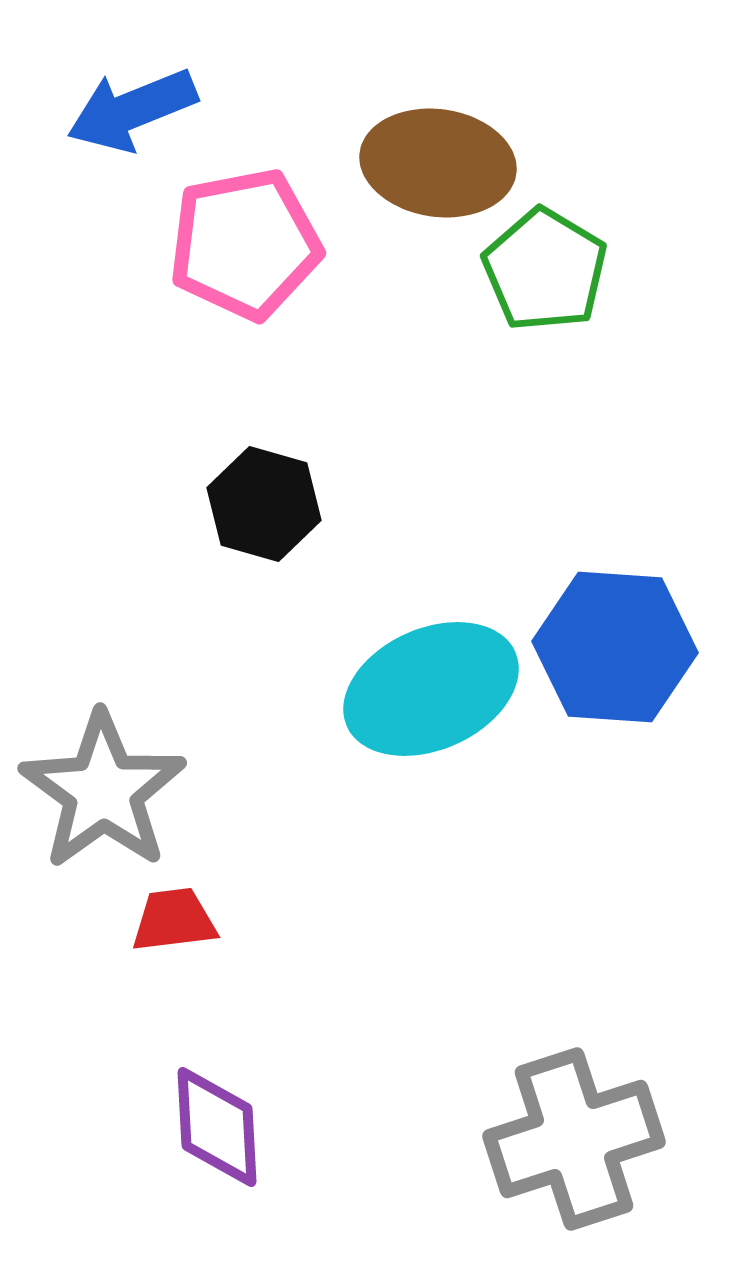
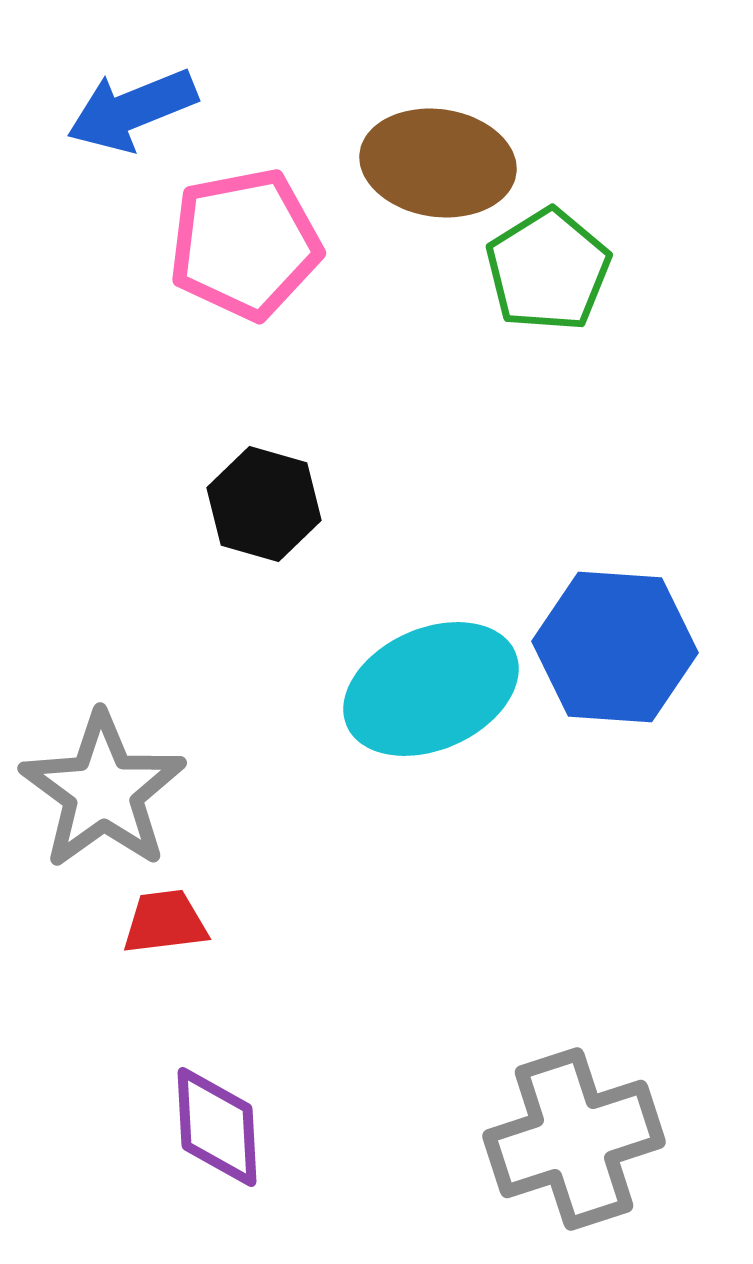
green pentagon: moved 3 px right; rotated 9 degrees clockwise
red trapezoid: moved 9 px left, 2 px down
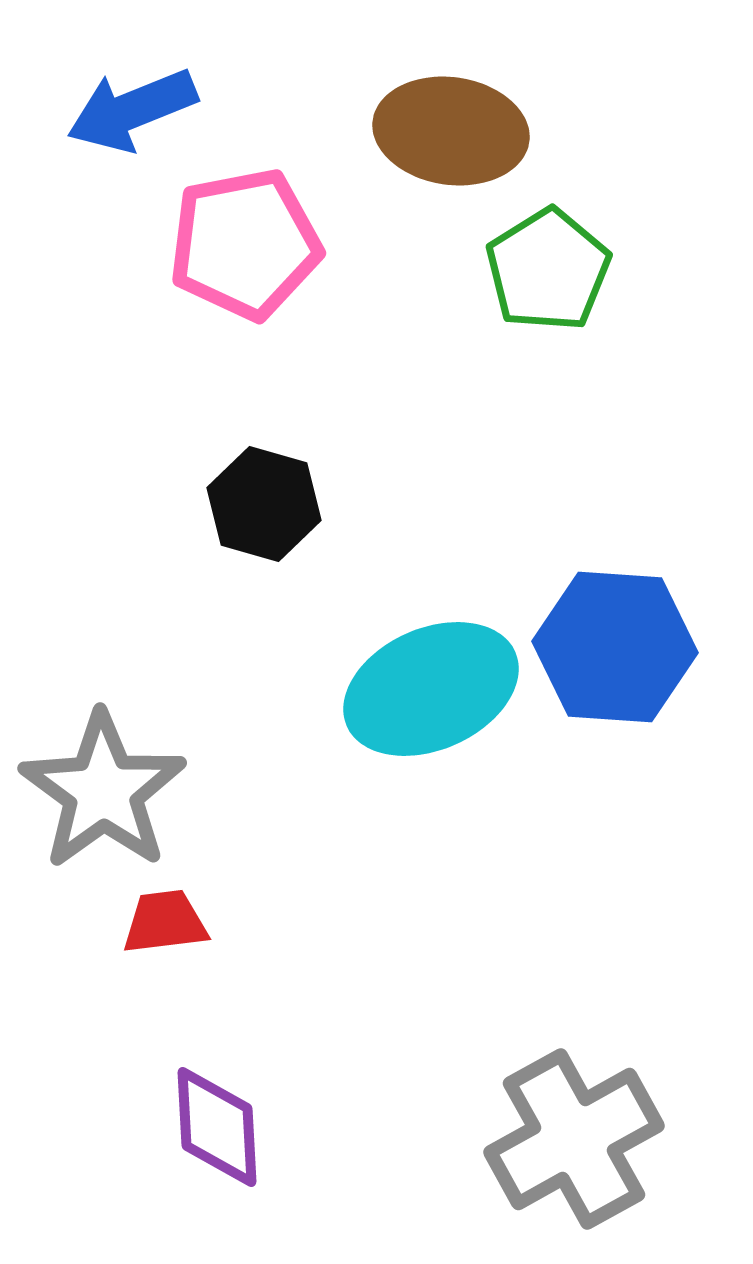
brown ellipse: moved 13 px right, 32 px up
gray cross: rotated 11 degrees counterclockwise
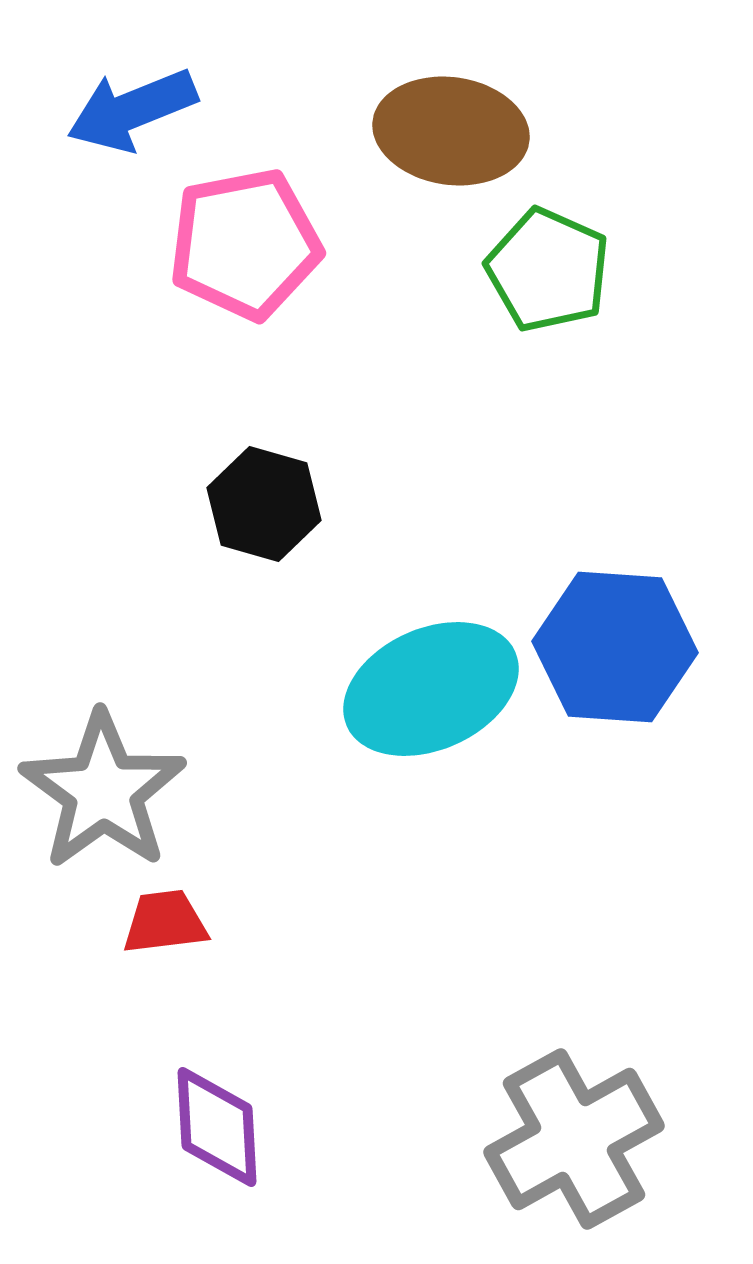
green pentagon: rotated 16 degrees counterclockwise
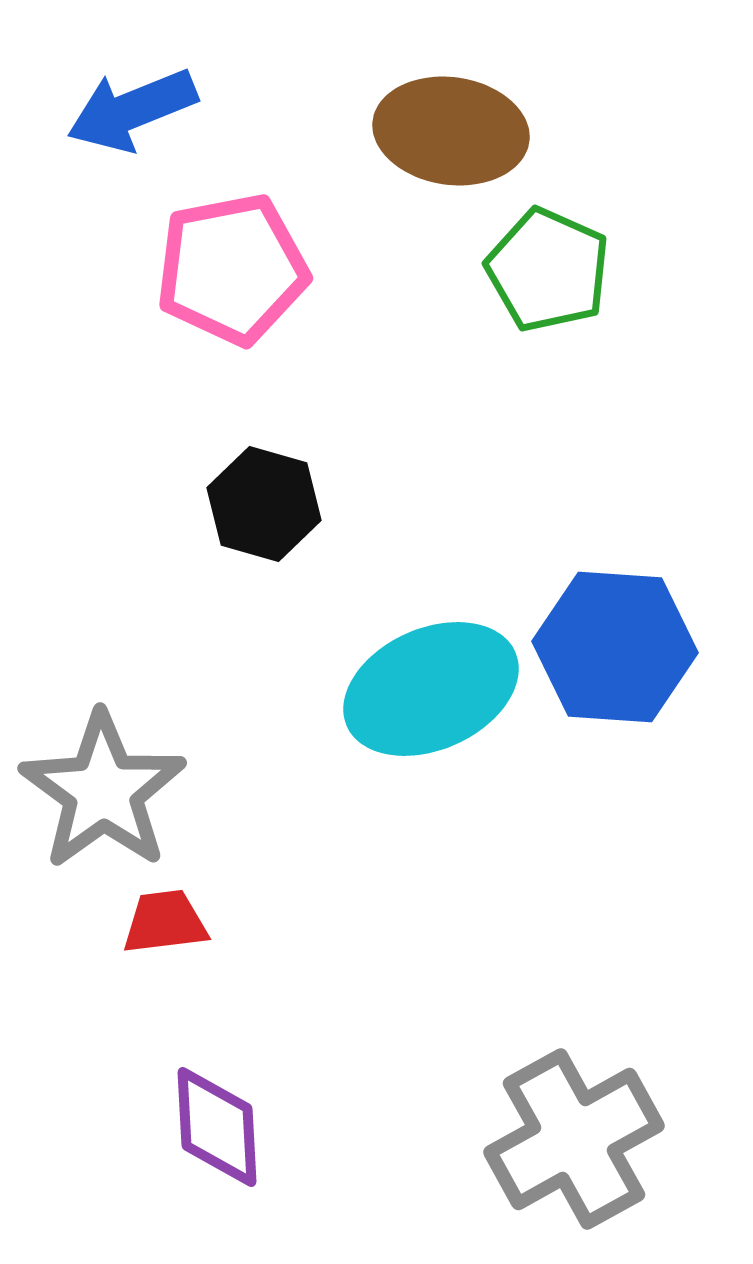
pink pentagon: moved 13 px left, 25 px down
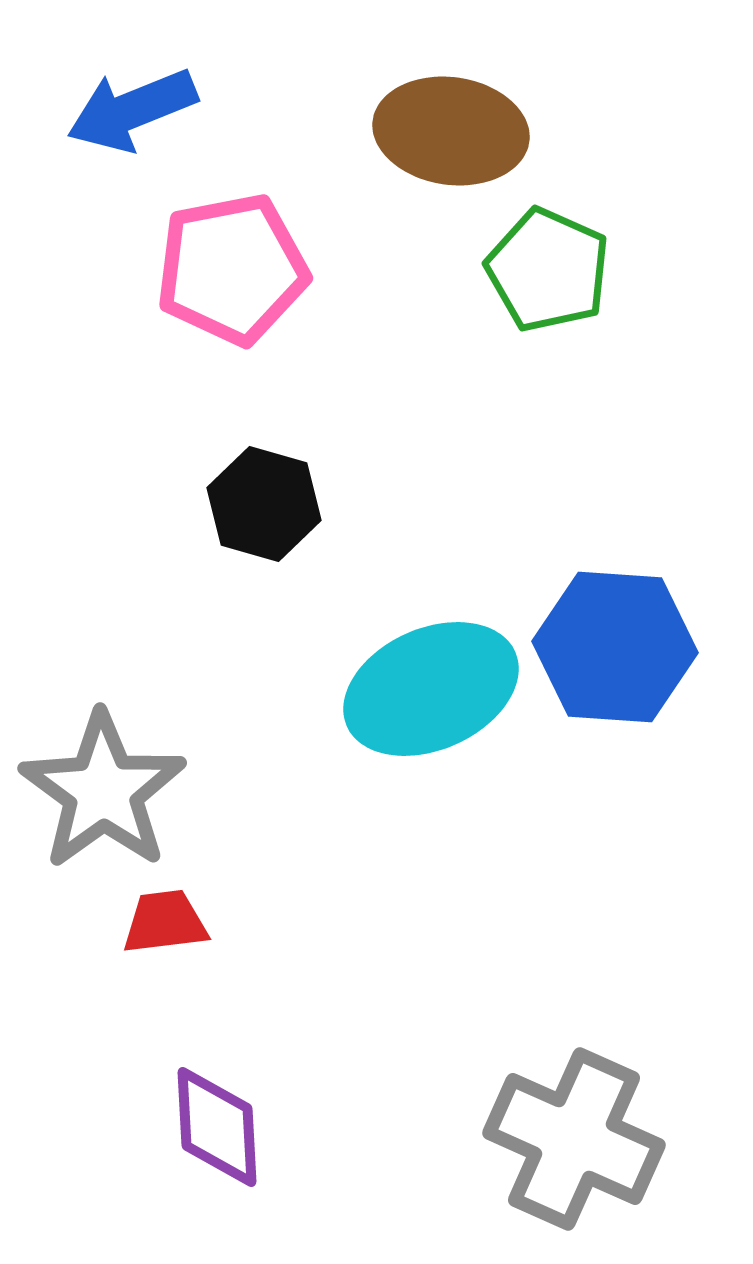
gray cross: rotated 37 degrees counterclockwise
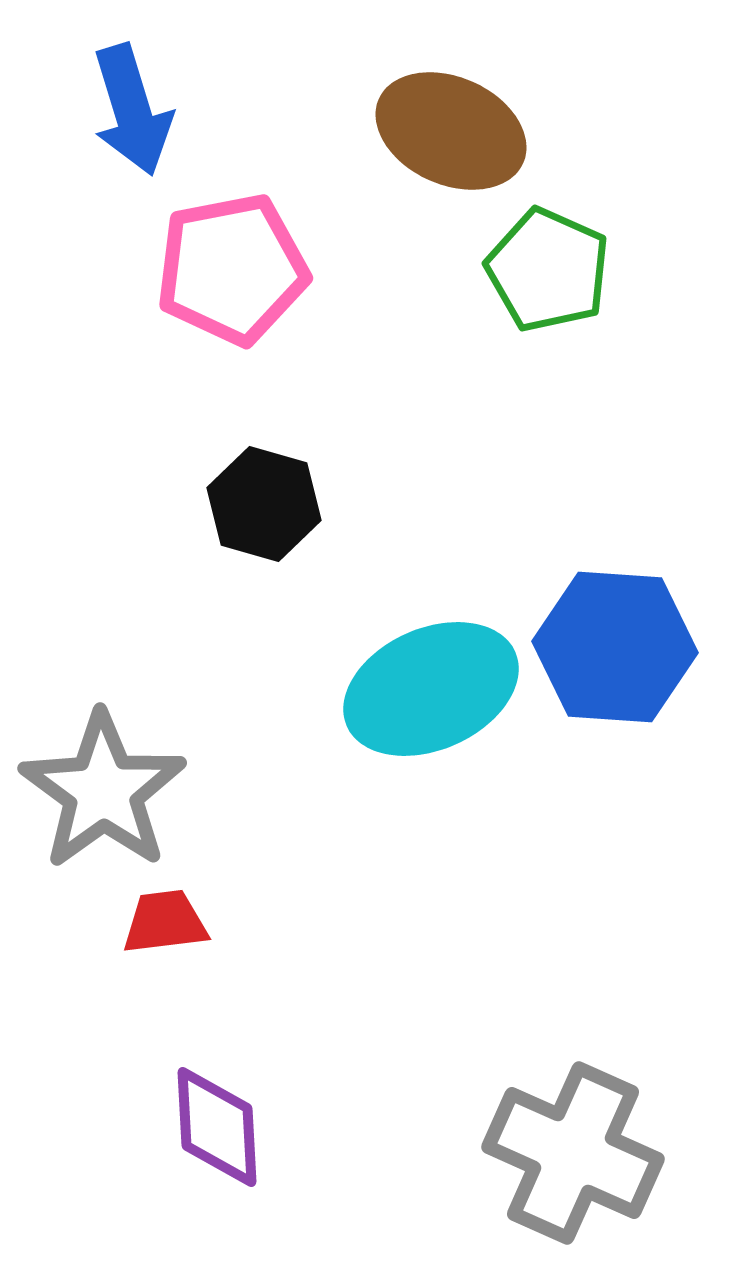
blue arrow: rotated 85 degrees counterclockwise
brown ellipse: rotated 16 degrees clockwise
gray cross: moved 1 px left, 14 px down
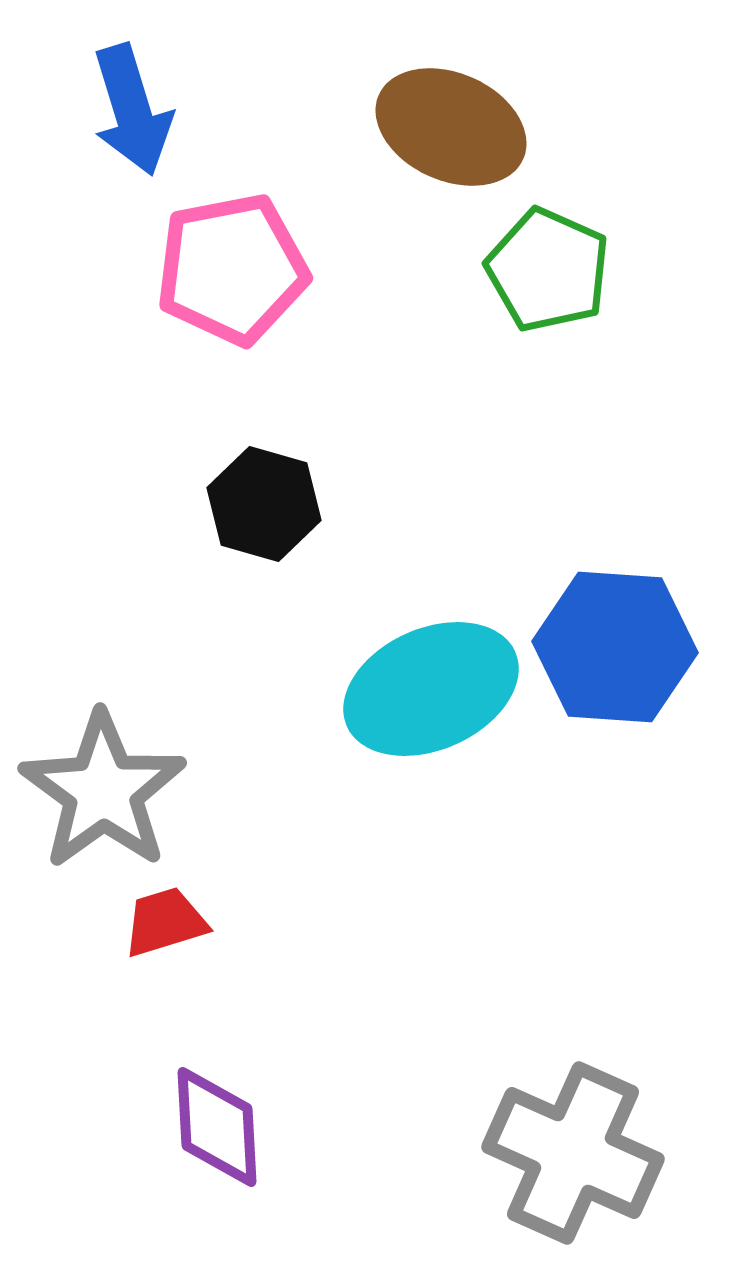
brown ellipse: moved 4 px up
red trapezoid: rotated 10 degrees counterclockwise
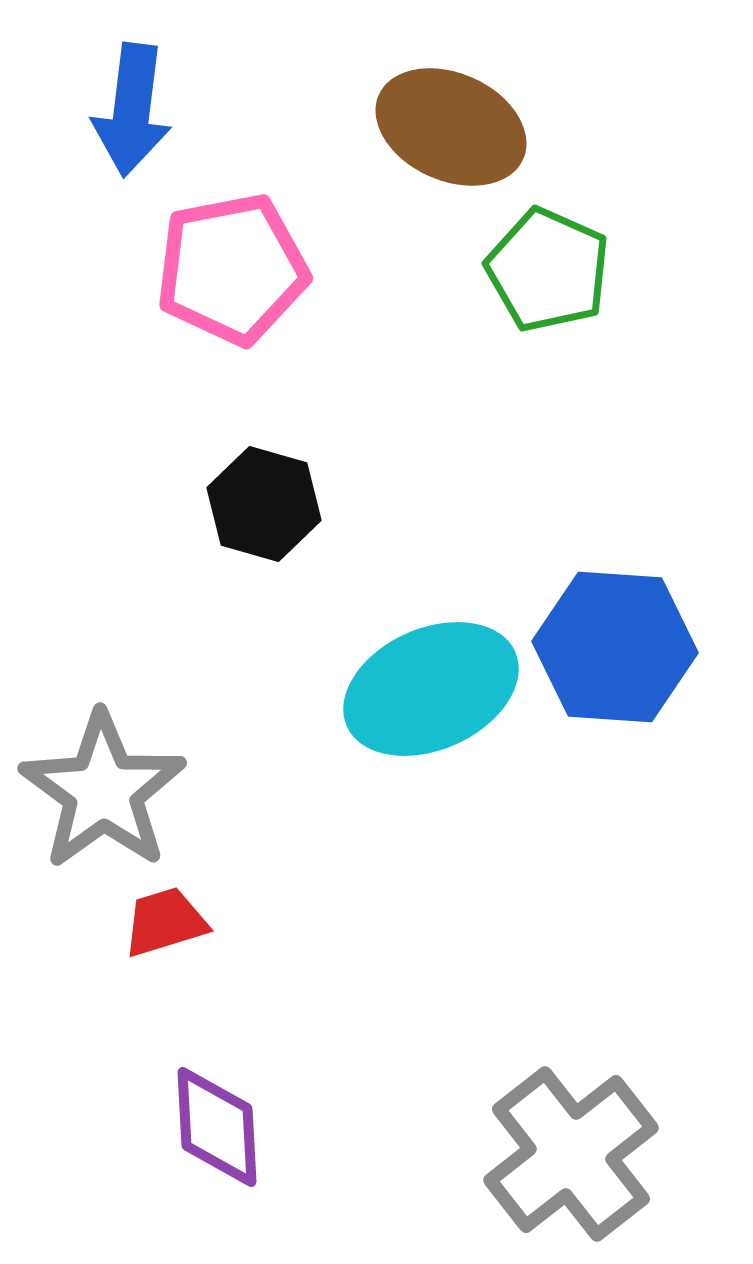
blue arrow: rotated 24 degrees clockwise
gray cross: moved 2 px left, 1 px down; rotated 28 degrees clockwise
